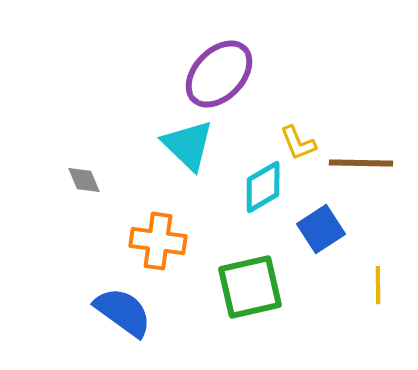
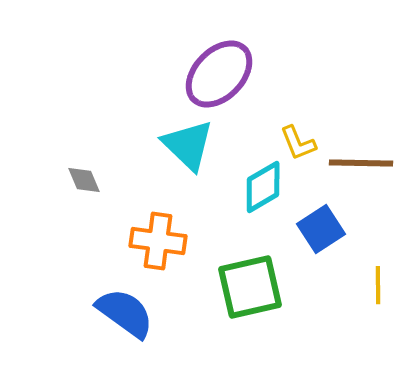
blue semicircle: moved 2 px right, 1 px down
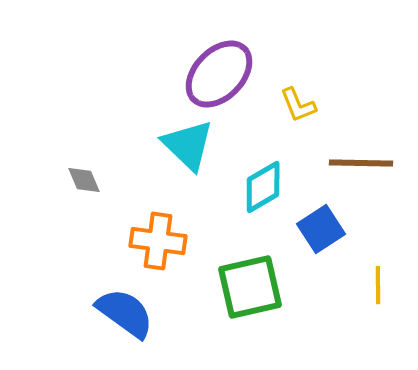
yellow L-shape: moved 38 px up
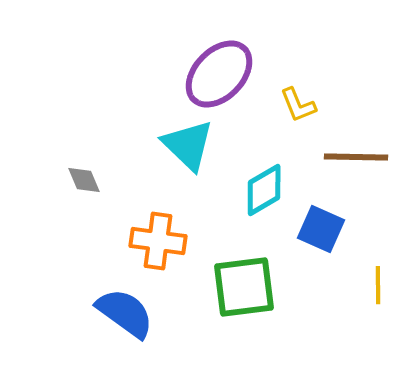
brown line: moved 5 px left, 6 px up
cyan diamond: moved 1 px right, 3 px down
blue square: rotated 33 degrees counterclockwise
green square: moved 6 px left; rotated 6 degrees clockwise
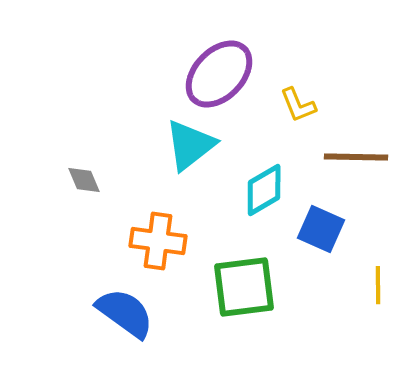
cyan triangle: moved 2 px right; rotated 38 degrees clockwise
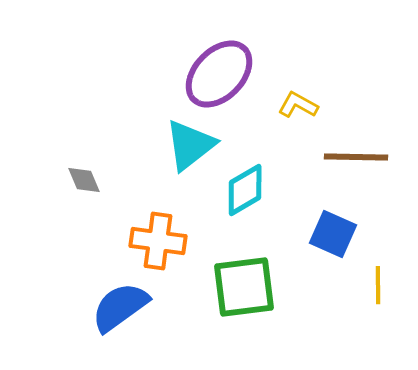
yellow L-shape: rotated 141 degrees clockwise
cyan diamond: moved 19 px left
blue square: moved 12 px right, 5 px down
blue semicircle: moved 5 px left, 6 px up; rotated 72 degrees counterclockwise
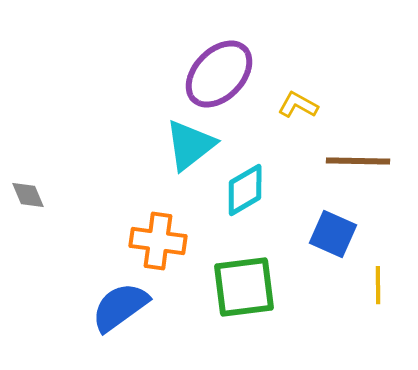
brown line: moved 2 px right, 4 px down
gray diamond: moved 56 px left, 15 px down
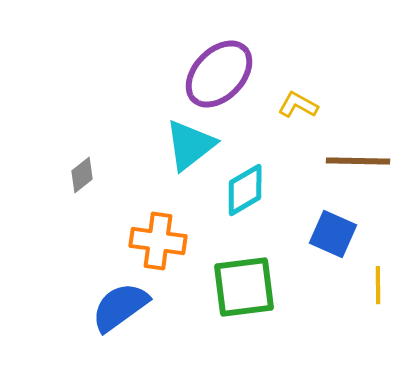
gray diamond: moved 54 px right, 20 px up; rotated 75 degrees clockwise
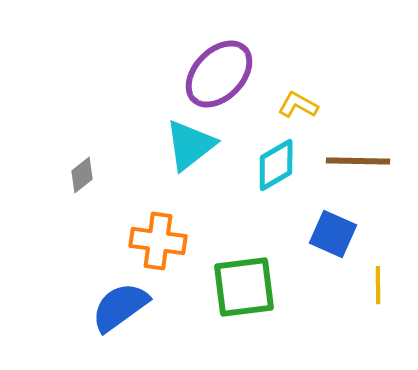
cyan diamond: moved 31 px right, 25 px up
